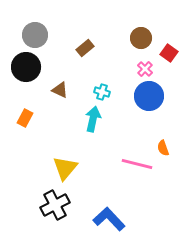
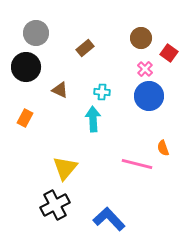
gray circle: moved 1 px right, 2 px up
cyan cross: rotated 14 degrees counterclockwise
cyan arrow: rotated 15 degrees counterclockwise
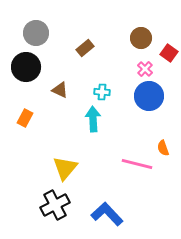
blue L-shape: moved 2 px left, 5 px up
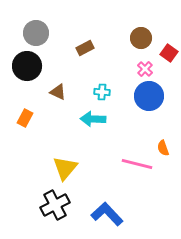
brown rectangle: rotated 12 degrees clockwise
black circle: moved 1 px right, 1 px up
brown triangle: moved 2 px left, 2 px down
cyan arrow: rotated 85 degrees counterclockwise
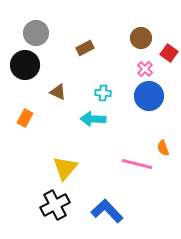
black circle: moved 2 px left, 1 px up
cyan cross: moved 1 px right, 1 px down
blue L-shape: moved 3 px up
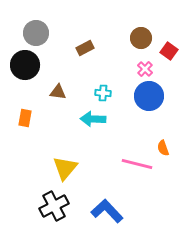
red square: moved 2 px up
brown triangle: rotated 18 degrees counterclockwise
orange rectangle: rotated 18 degrees counterclockwise
black cross: moved 1 px left, 1 px down
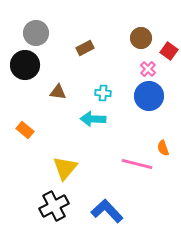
pink cross: moved 3 px right
orange rectangle: moved 12 px down; rotated 60 degrees counterclockwise
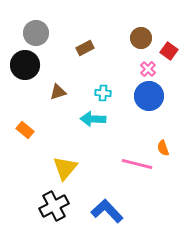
brown triangle: rotated 24 degrees counterclockwise
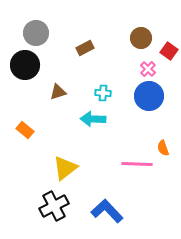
pink line: rotated 12 degrees counterclockwise
yellow triangle: rotated 12 degrees clockwise
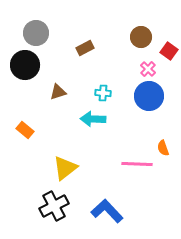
brown circle: moved 1 px up
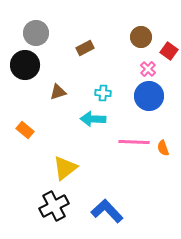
pink line: moved 3 px left, 22 px up
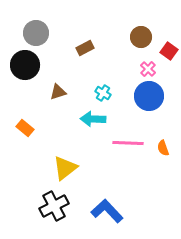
cyan cross: rotated 28 degrees clockwise
orange rectangle: moved 2 px up
pink line: moved 6 px left, 1 px down
